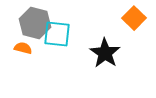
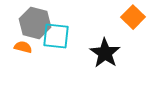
orange square: moved 1 px left, 1 px up
cyan square: moved 1 px left, 2 px down
orange semicircle: moved 1 px up
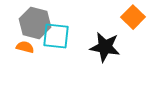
orange semicircle: moved 2 px right
black star: moved 6 px up; rotated 24 degrees counterclockwise
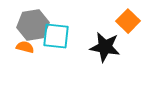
orange square: moved 5 px left, 4 px down
gray hexagon: moved 2 px left, 2 px down; rotated 24 degrees counterclockwise
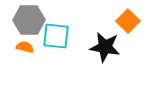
gray hexagon: moved 4 px left, 5 px up; rotated 8 degrees clockwise
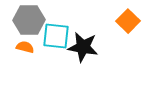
black star: moved 22 px left
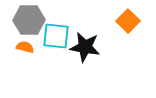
black star: moved 2 px right
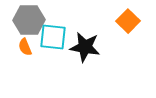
cyan square: moved 3 px left, 1 px down
orange semicircle: rotated 126 degrees counterclockwise
